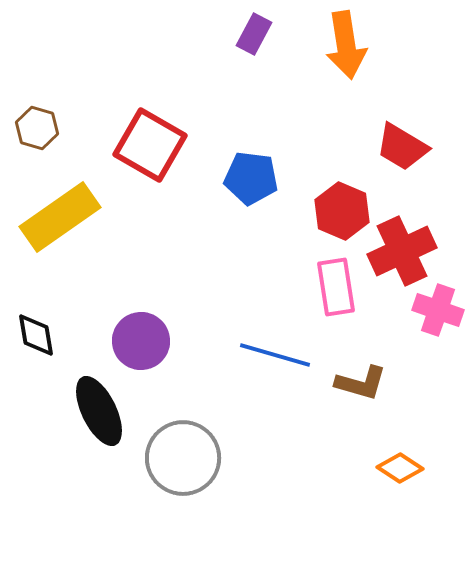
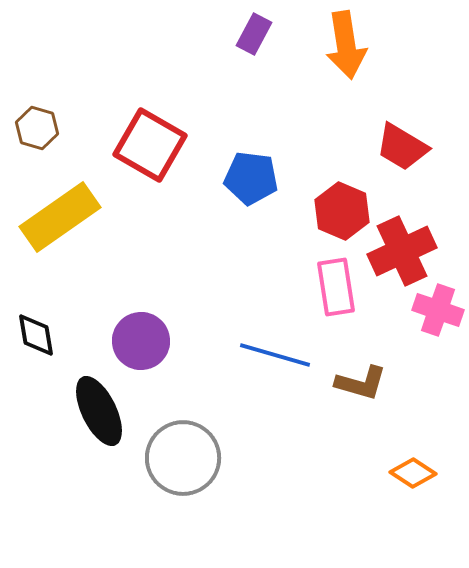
orange diamond: moved 13 px right, 5 px down
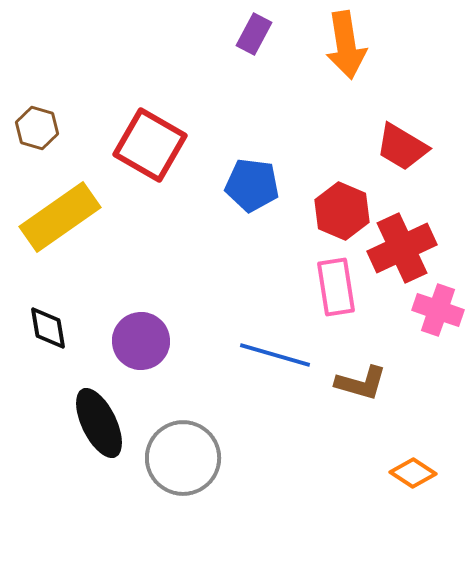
blue pentagon: moved 1 px right, 7 px down
red cross: moved 3 px up
black diamond: moved 12 px right, 7 px up
black ellipse: moved 12 px down
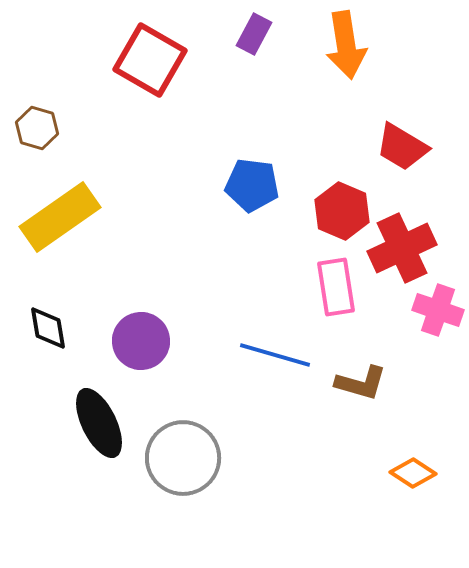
red square: moved 85 px up
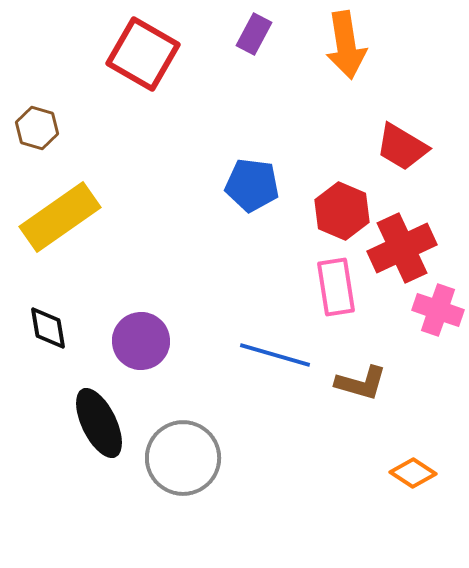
red square: moved 7 px left, 6 px up
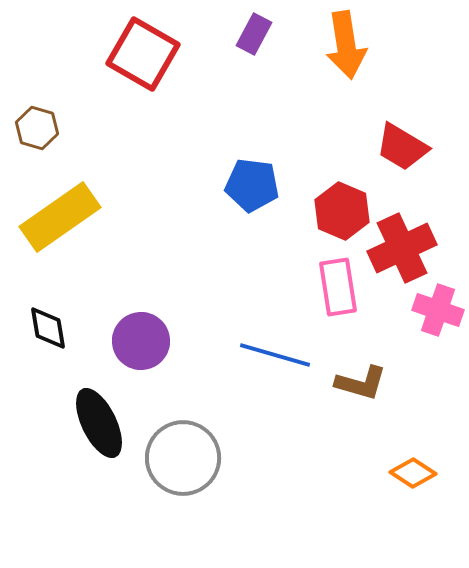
pink rectangle: moved 2 px right
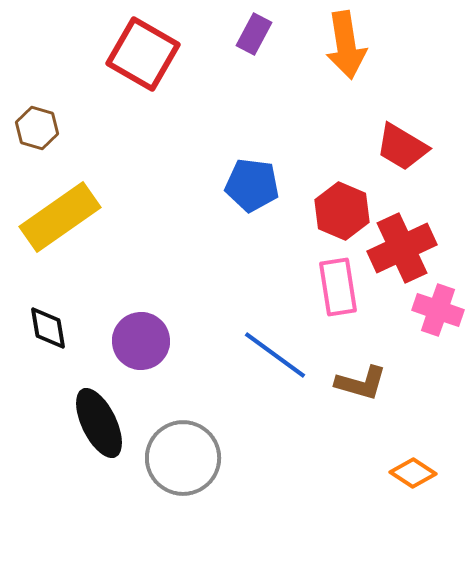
blue line: rotated 20 degrees clockwise
